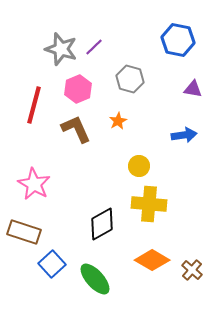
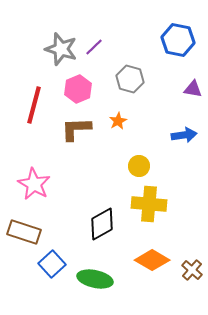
brown L-shape: rotated 68 degrees counterclockwise
green ellipse: rotated 36 degrees counterclockwise
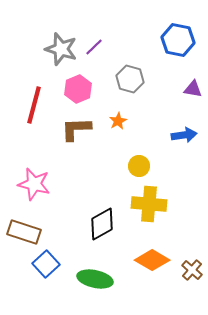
pink star: rotated 16 degrees counterclockwise
blue square: moved 6 px left
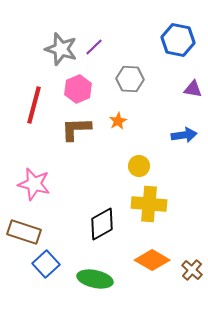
gray hexagon: rotated 12 degrees counterclockwise
